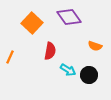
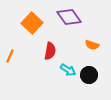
orange semicircle: moved 3 px left, 1 px up
orange line: moved 1 px up
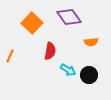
orange semicircle: moved 1 px left, 3 px up; rotated 24 degrees counterclockwise
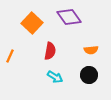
orange semicircle: moved 8 px down
cyan arrow: moved 13 px left, 7 px down
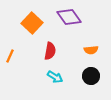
black circle: moved 2 px right, 1 px down
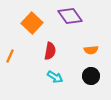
purple diamond: moved 1 px right, 1 px up
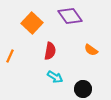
orange semicircle: rotated 40 degrees clockwise
black circle: moved 8 px left, 13 px down
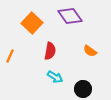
orange semicircle: moved 1 px left, 1 px down
